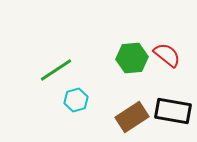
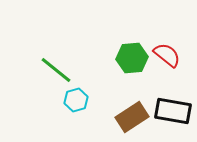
green line: rotated 72 degrees clockwise
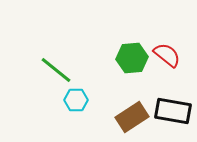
cyan hexagon: rotated 15 degrees clockwise
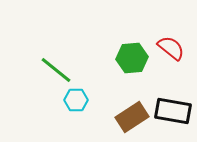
red semicircle: moved 4 px right, 7 px up
